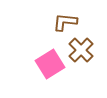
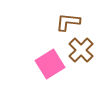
brown L-shape: moved 3 px right
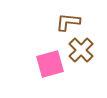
pink square: rotated 16 degrees clockwise
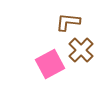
pink square: rotated 12 degrees counterclockwise
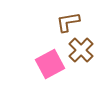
brown L-shape: rotated 15 degrees counterclockwise
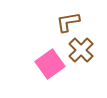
pink square: rotated 8 degrees counterclockwise
